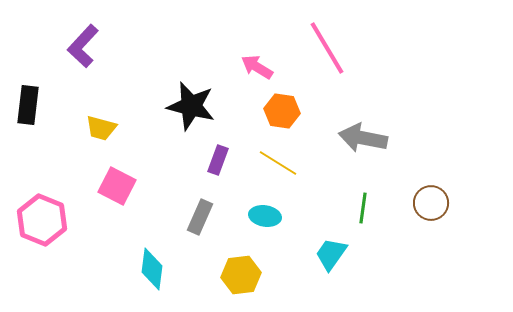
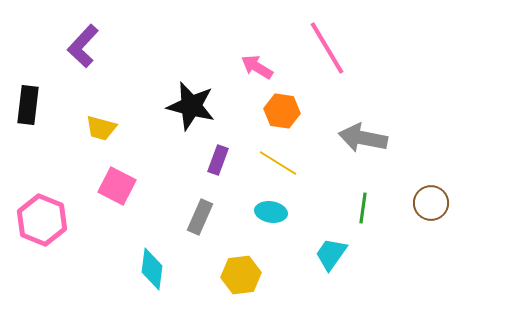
cyan ellipse: moved 6 px right, 4 px up
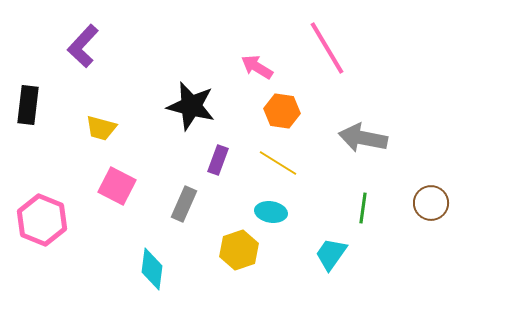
gray rectangle: moved 16 px left, 13 px up
yellow hexagon: moved 2 px left, 25 px up; rotated 12 degrees counterclockwise
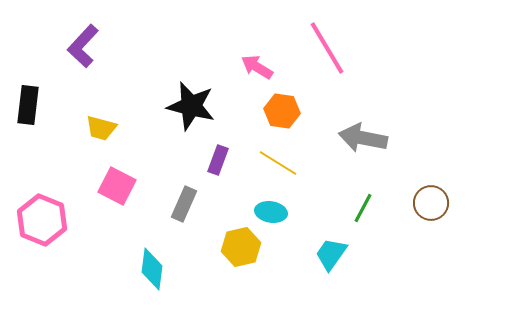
green line: rotated 20 degrees clockwise
yellow hexagon: moved 2 px right, 3 px up; rotated 6 degrees clockwise
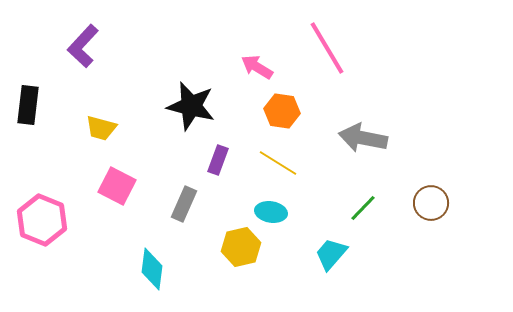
green line: rotated 16 degrees clockwise
cyan trapezoid: rotated 6 degrees clockwise
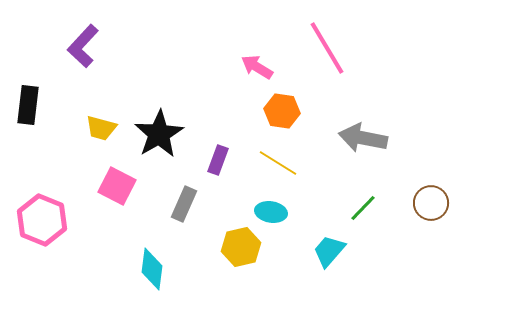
black star: moved 32 px left, 28 px down; rotated 27 degrees clockwise
cyan trapezoid: moved 2 px left, 3 px up
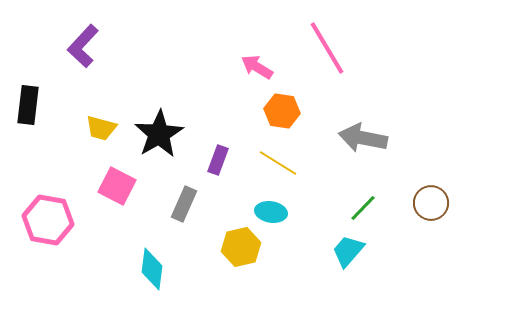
pink hexagon: moved 6 px right; rotated 12 degrees counterclockwise
cyan trapezoid: moved 19 px right
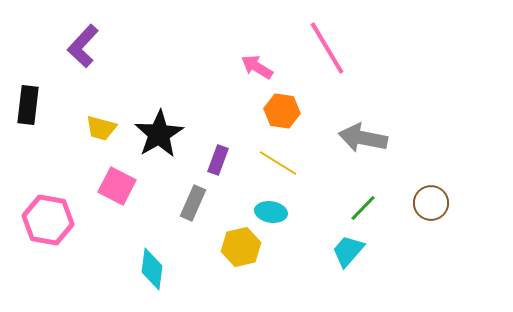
gray rectangle: moved 9 px right, 1 px up
